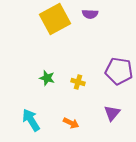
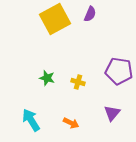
purple semicircle: rotated 70 degrees counterclockwise
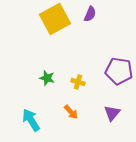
orange arrow: moved 11 px up; rotated 21 degrees clockwise
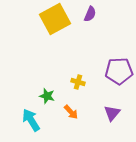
purple pentagon: rotated 12 degrees counterclockwise
green star: moved 18 px down
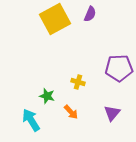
purple pentagon: moved 3 px up
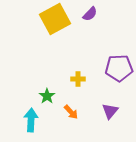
purple semicircle: rotated 21 degrees clockwise
yellow cross: moved 3 px up; rotated 16 degrees counterclockwise
green star: rotated 21 degrees clockwise
purple triangle: moved 2 px left, 2 px up
cyan arrow: rotated 35 degrees clockwise
